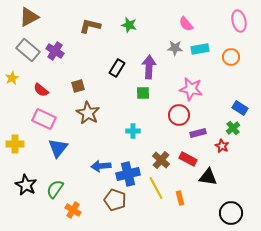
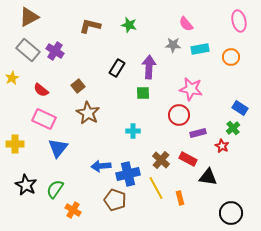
gray star: moved 2 px left, 3 px up
brown square: rotated 24 degrees counterclockwise
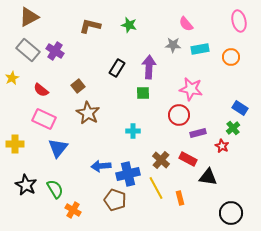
green semicircle: rotated 114 degrees clockwise
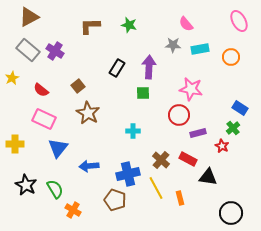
pink ellipse: rotated 15 degrees counterclockwise
brown L-shape: rotated 15 degrees counterclockwise
blue arrow: moved 12 px left
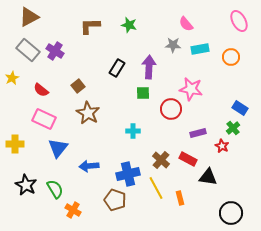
red circle: moved 8 px left, 6 px up
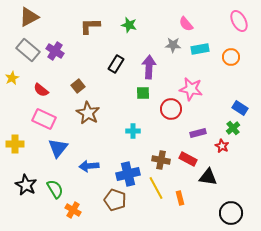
black rectangle: moved 1 px left, 4 px up
brown cross: rotated 30 degrees counterclockwise
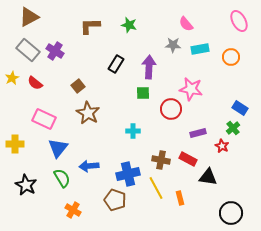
red semicircle: moved 6 px left, 7 px up
green semicircle: moved 7 px right, 11 px up
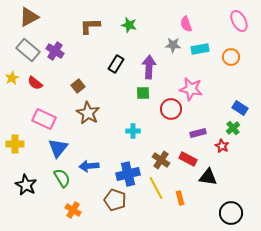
pink semicircle: rotated 21 degrees clockwise
brown cross: rotated 24 degrees clockwise
